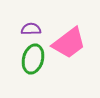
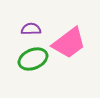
green ellipse: rotated 52 degrees clockwise
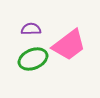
pink trapezoid: moved 2 px down
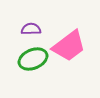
pink trapezoid: moved 1 px down
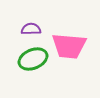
pink trapezoid: rotated 42 degrees clockwise
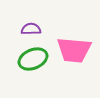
pink trapezoid: moved 5 px right, 4 px down
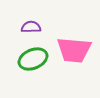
purple semicircle: moved 2 px up
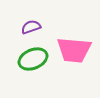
purple semicircle: rotated 18 degrees counterclockwise
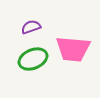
pink trapezoid: moved 1 px left, 1 px up
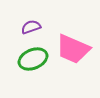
pink trapezoid: rotated 18 degrees clockwise
